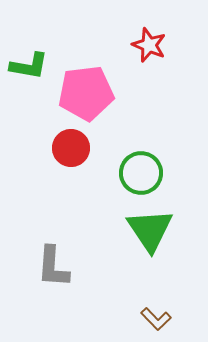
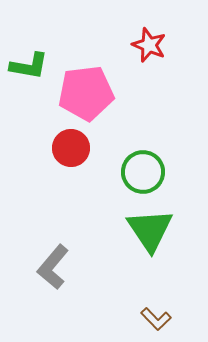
green circle: moved 2 px right, 1 px up
gray L-shape: rotated 36 degrees clockwise
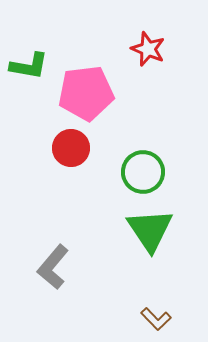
red star: moved 1 px left, 4 px down
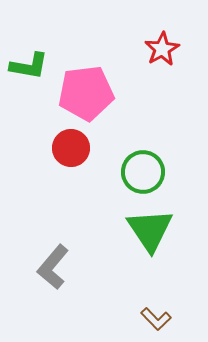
red star: moved 14 px right; rotated 20 degrees clockwise
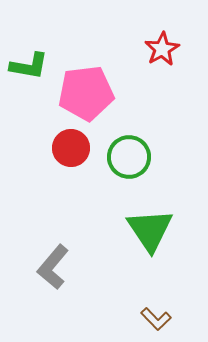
green circle: moved 14 px left, 15 px up
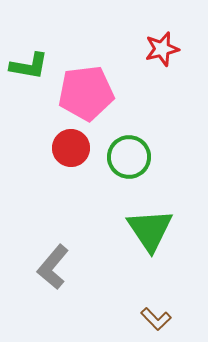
red star: rotated 16 degrees clockwise
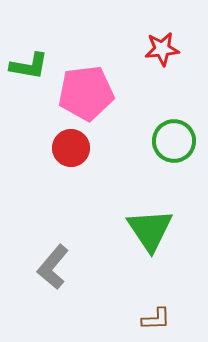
red star: rotated 8 degrees clockwise
green circle: moved 45 px right, 16 px up
brown L-shape: rotated 48 degrees counterclockwise
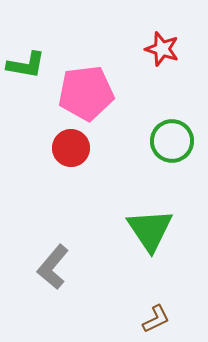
red star: rotated 24 degrees clockwise
green L-shape: moved 3 px left, 1 px up
green circle: moved 2 px left
brown L-shape: rotated 24 degrees counterclockwise
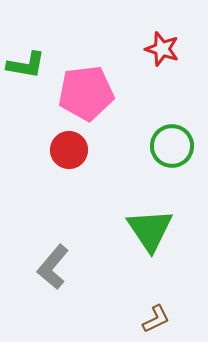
green circle: moved 5 px down
red circle: moved 2 px left, 2 px down
